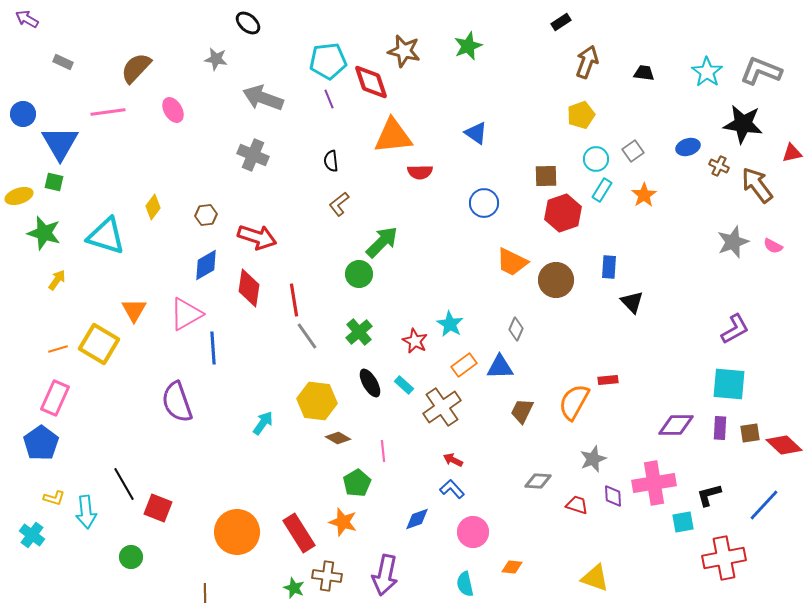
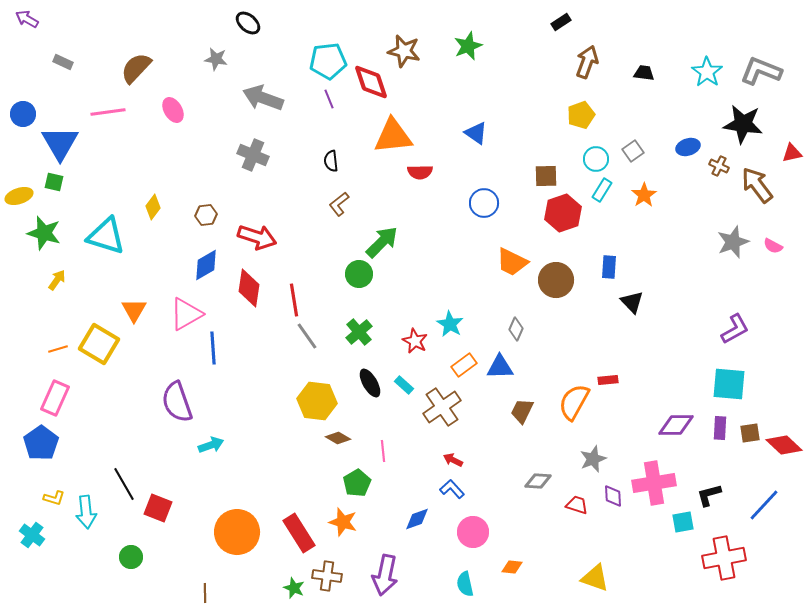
cyan arrow at (263, 423): moved 52 px left, 22 px down; rotated 35 degrees clockwise
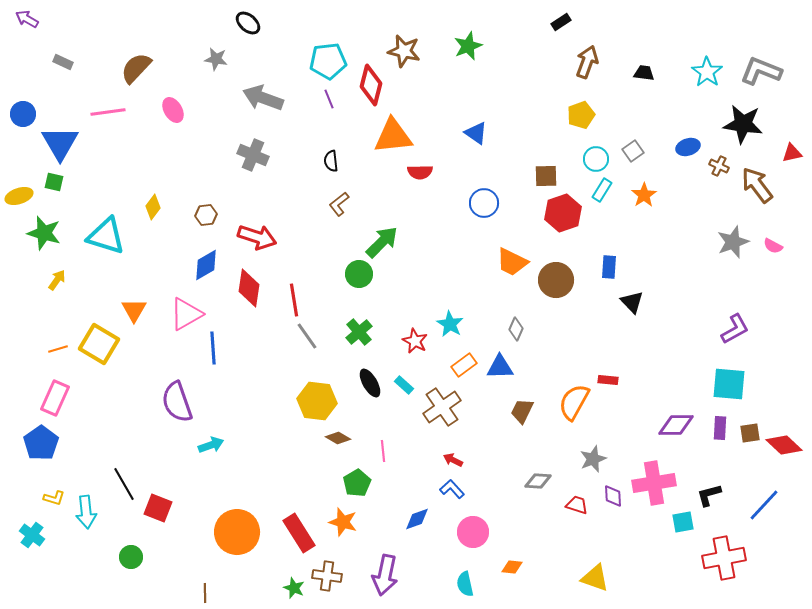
red diamond at (371, 82): moved 3 px down; rotated 33 degrees clockwise
red rectangle at (608, 380): rotated 12 degrees clockwise
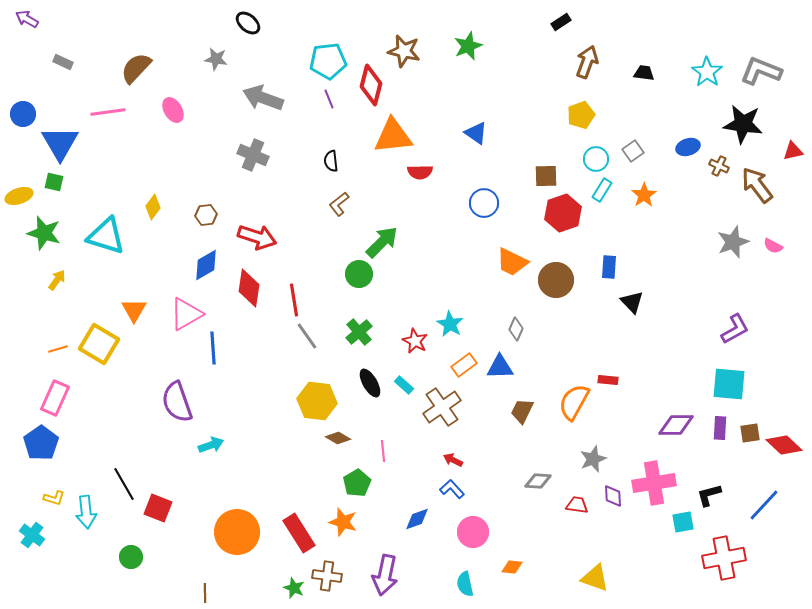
red triangle at (792, 153): moved 1 px right, 2 px up
red trapezoid at (577, 505): rotated 10 degrees counterclockwise
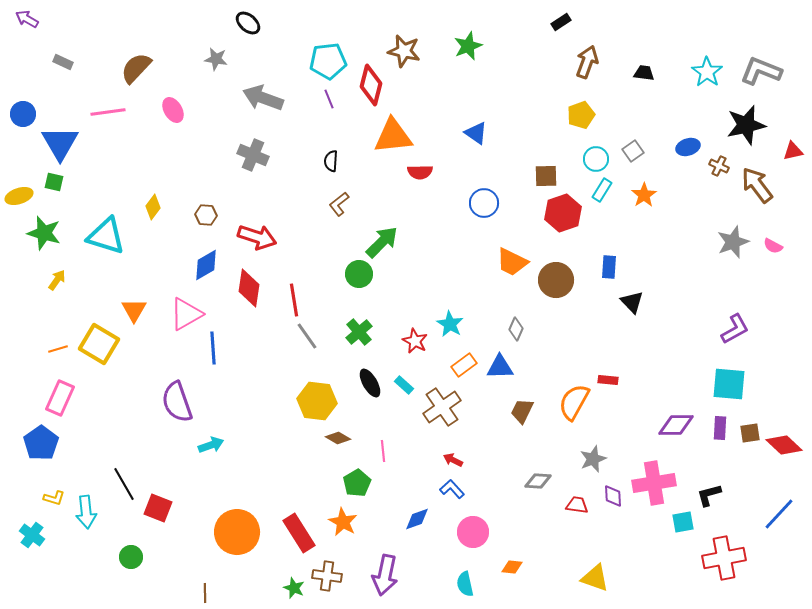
black star at (743, 124): moved 3 px right, 1 px down; rotated 21 degrees counterclockwise
black semicircle at (331, 161): rotated 10 degrees clockwise
brown hexagon at (206, 215): rotated 10 degrees clockwise
pink rectangle at (55, 398): moved 5 px right
blue line at (764, 505): moved 15 px right, 9 px down
orange star at (343, 522): rotated 12 degrees clockwise
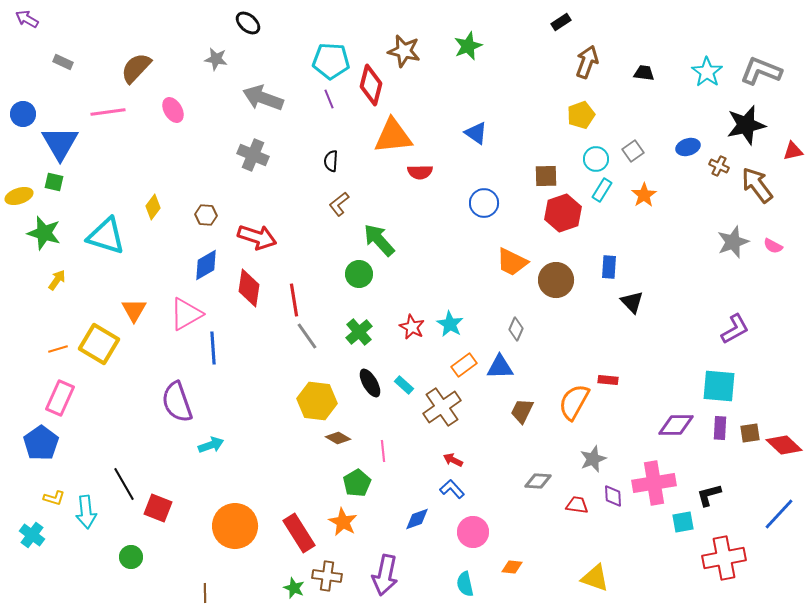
cyan pentagon at (328, 61): moved 3 px right; rotated 9 degrees clockwise
green arrow at (382, 242): moved 3 px left, 2 px up; rotated 87 degrees counterclockwise
red star at (415, 341): moved 3 px left, 14 px up
cyan square at (729, 384): moved 10 px left, 2 px down
orange circle at (237, 532): moved 2 px left, 6 px up
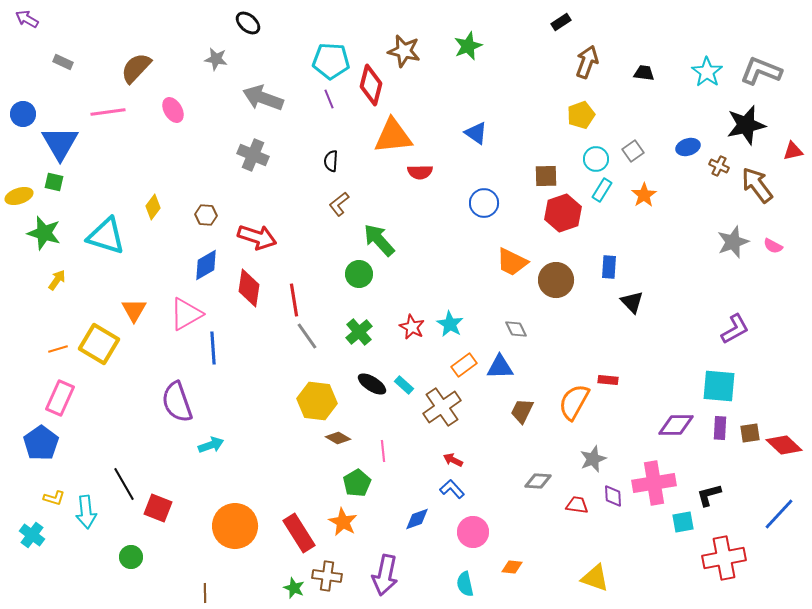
gray diamond at (516, 329): rotated 50 degrees counterclockwise
black ellipse at (370, 383): moved 2 px right, 1 px down; rotated 28 degrees counterclockwise
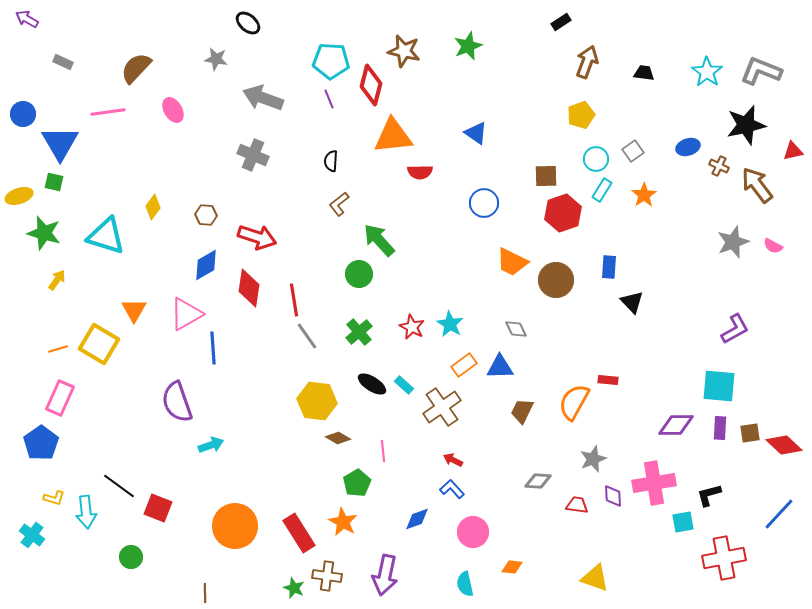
black line at (124, 484): moved 5 px left, 2 px down; rotated 24 degrees counterclockwise
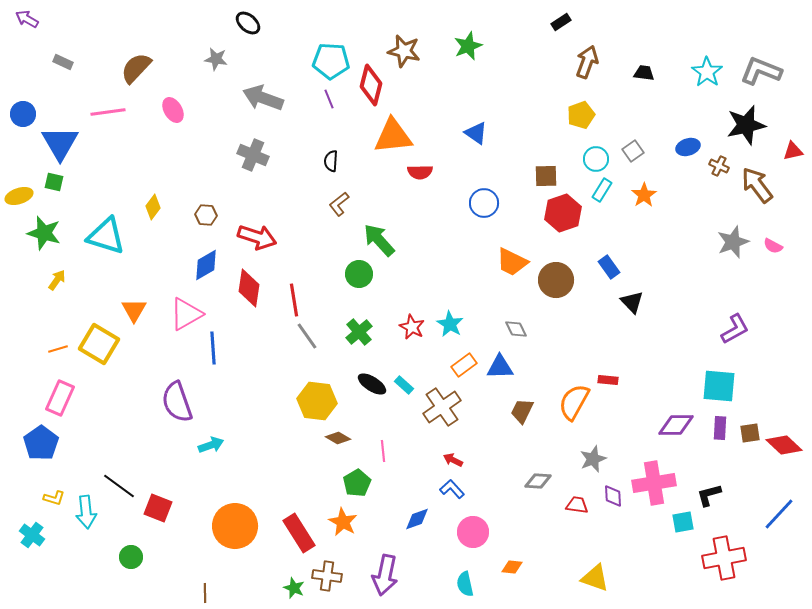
blue rectangle at (609, 267): rotated 40 degrees counterclockwise
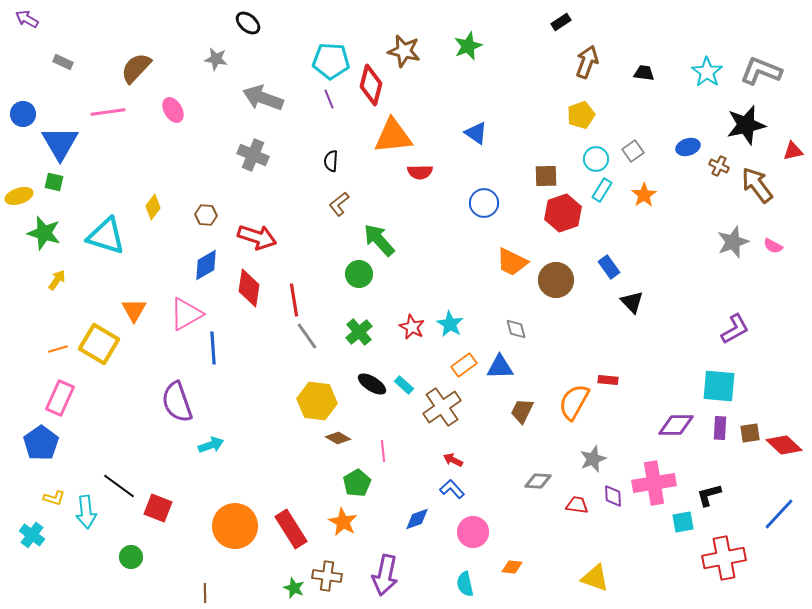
gray diamond at (516, 329): rotated 10 degrees clockwise
red rectangle at (299, 533): moved 8 px left, 4 px up
